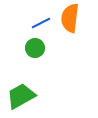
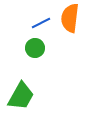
green trapezoid: rotated 148 degrees clockwise
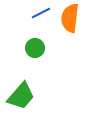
blue line: moved 10 px up
green trapezoid: rotated 12 degrees clockwise
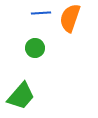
blue line: rotated 24 degrees clockwise
orange semicircle: rotated 12 degrees clockwise
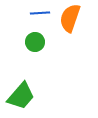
blue line: moved 1 px left
green circle: moved 6 px up
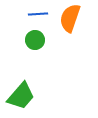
blue line: moved 2 px left, 1 px down
green circle: moved 2 px up
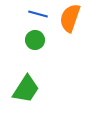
blue line: rotated 18 degrees clockwise
green trapezoid: moved 5 px right, 7 px up; rotated 8 degrees counterclockwise
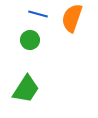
orange semicircle: moved 2 px right
green circle: moved 5 px left
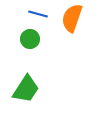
green circle: moved 1 px up
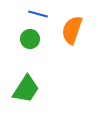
orange semicircle: moved 12 px down
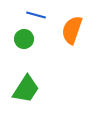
blue line: moved 2 px left, 1 px down
green circle: moved 6 px left
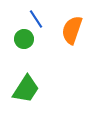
blue line: moved 4 px down; rotated 42 degrees clockwise
